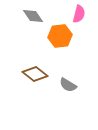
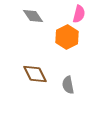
orange hexagon: moved 7 px right, 1 px down; rotated 20 degrees counterclockwise
brown diamond: rotated 25 degrees clockwise
gray semicircle: rotated 48 degrees clockwise
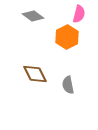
gray diamond: rotated 20 degrees counterclockwise
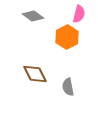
gray semicircle: moved 2 px down
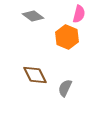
orange hexagon: rotated 10 degrees counterclockwise
brown diamond: moved 1 px down
gray semicircle: moved 3 px left, 1 px down; rotated 36 degrees clockwise
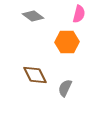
orange hexagon: moved 5 px down; rotated 25 degrees counterclockwise
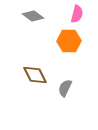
pink semicircle: moved 2 px left
orange hexagon: moved 2 px right, 1 px up
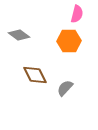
gray diamond: moved 14 px left, 19 px down
gray semicircle: rotated 18 degrees clockwise
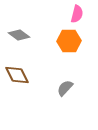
brown diamond: moved 18 px left
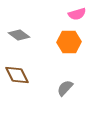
pink semicircle: rotated 60 degrees clockwise
orange hexagon: moved 1 px down
